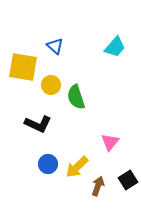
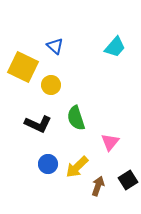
yellow square: rotated 16 degrees clockwise
green semicircle: moved 21 px down
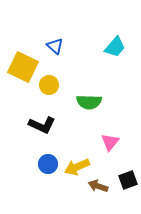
yellow circle: moved 2 px left
green semicircle: moved 13 px right, 16 px up; rotated 70 degrees counterclockwise
black L-shape: moved 4 px right, 1 px down
yellow arrow: rotated 20 degrees clockwise
black square: rotated 12 degrees clockwise
brown arrow: rotated 90 degrees counterclockwise
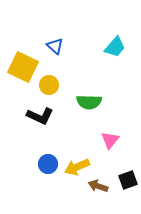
black L-shape: moved 2 px left, 9 px up
pink triangle: moved 2 px up
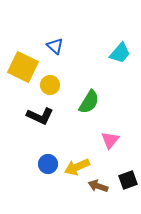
cyan trapezoid: moved 5 px right, 6 px down
yellow circle: moved 1 px right
green semicircle: rotated 60 degrees counterclockwise
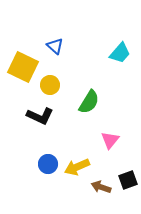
brown arrow: moved 3 px right, 1 px down
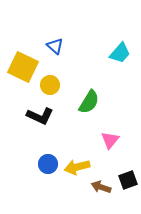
yellow arrow: rotated 10 degrees clockwise
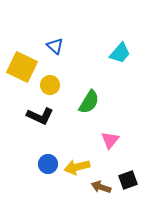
yellow square: moved 1 px left
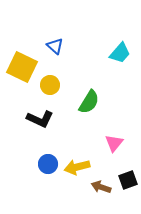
black L-shape: moved 3 px down
pink triangle: moved 4 px right, 3 px down
